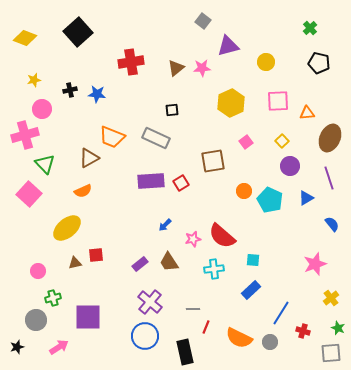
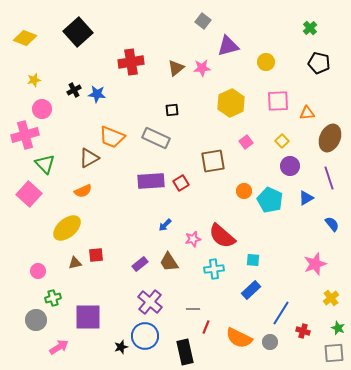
black cross at (70, 90): moved 4 px right; rotated 16 degrees counterclockwise
black star at (17, 347): moved 104 px right
gray square at (331, 353): moved 3 px right
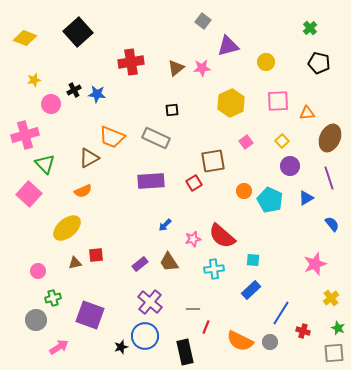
pink circle at (42, 109): moved 9 px right, 5 px up
red square at (181, 183): moved 13 px right
purple square at (88, 317): moved 2 px right, 2 px up; rotated 20 degrees clockwise
orange semicircle at (239, 338): moved 1 px right, 3 px down
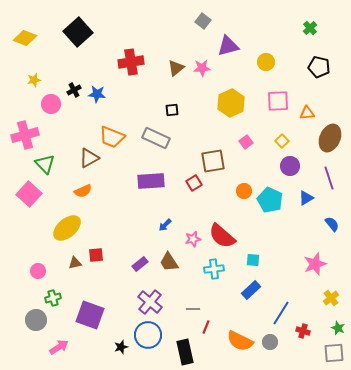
black pentagon at (319, 63): moved 4 px down
blue circle at (145, 336): moved 3 px right, 1 px up
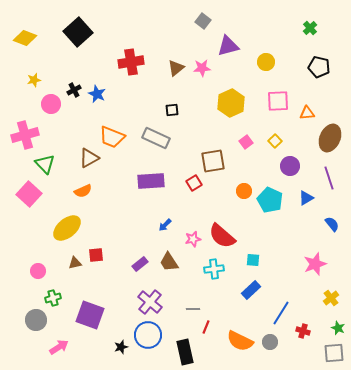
blue star at (97, 94): rotated 18 degrees clockwise
yellow square at (282, 141): moved 7 px left
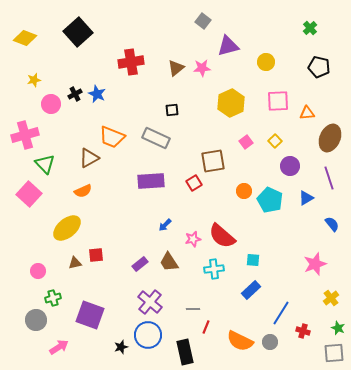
black cross at (74, 90): moved 1 px right, 4 px down
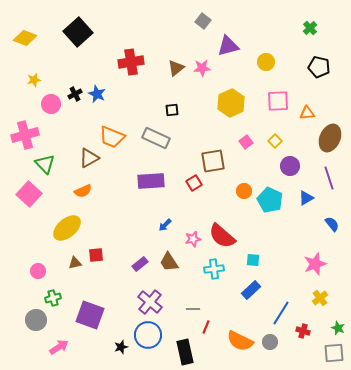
yellow cross at (331, 298): moved 11 px left
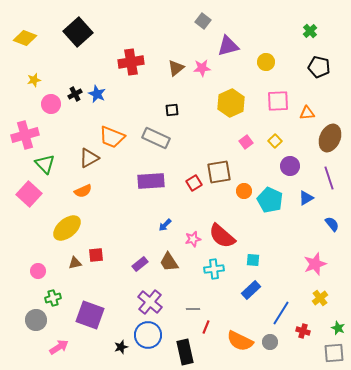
green cross at (310, 28): moved 3 px down
brown square at (213, 161): moved 6 px right, 11 px down
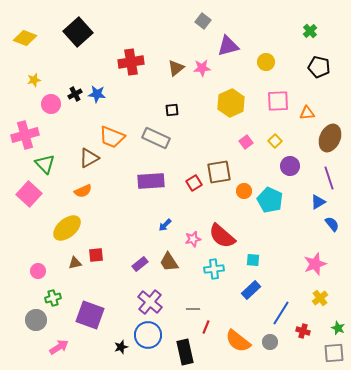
blue star at (97, 94): rotated 18 degrees counterclockwise
blue triangle at (306, 198): moved 12 px right, 4 px down
orange semicircle at (240, 341): moved 2 px left; rotated 12 degrees clockwise
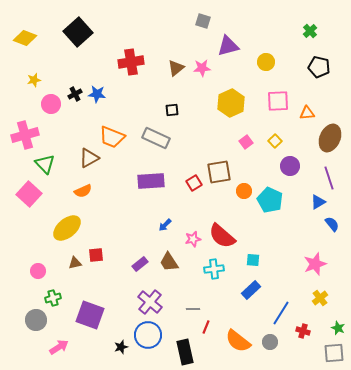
gray square at (203, 21): rotated 21 degrees counterclockwise
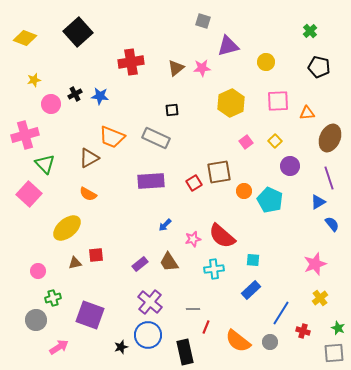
blue star at (97, 94): moved 3 px right, 2 px down
orange semicircle at (83, 191): moved 5 px right, 3 px down; rotated 54 degrees clockwise
